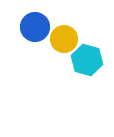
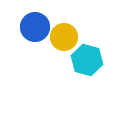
yellow circle: moved 2 px up
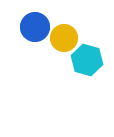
yellow circle: moved 1 px down
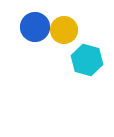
yellow circle: moved 8 px up
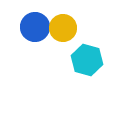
yellow circle: moved 1 px left, 2 px up
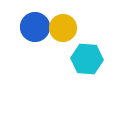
cyan hexagon: moved 1 px up; rotated 12 degrees counterclockwise
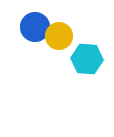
yellow circle: moved 4 px left, 8 px down
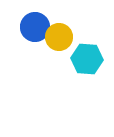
yellow circle: moved 1 px down
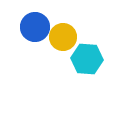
yellow circle: moved 4 px right
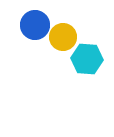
blue circle: moved 2 px up
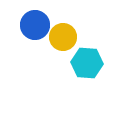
cyan hexagon: moved 4 px down
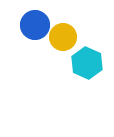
cyan hexagon: rotated 20 degrees clockwise
